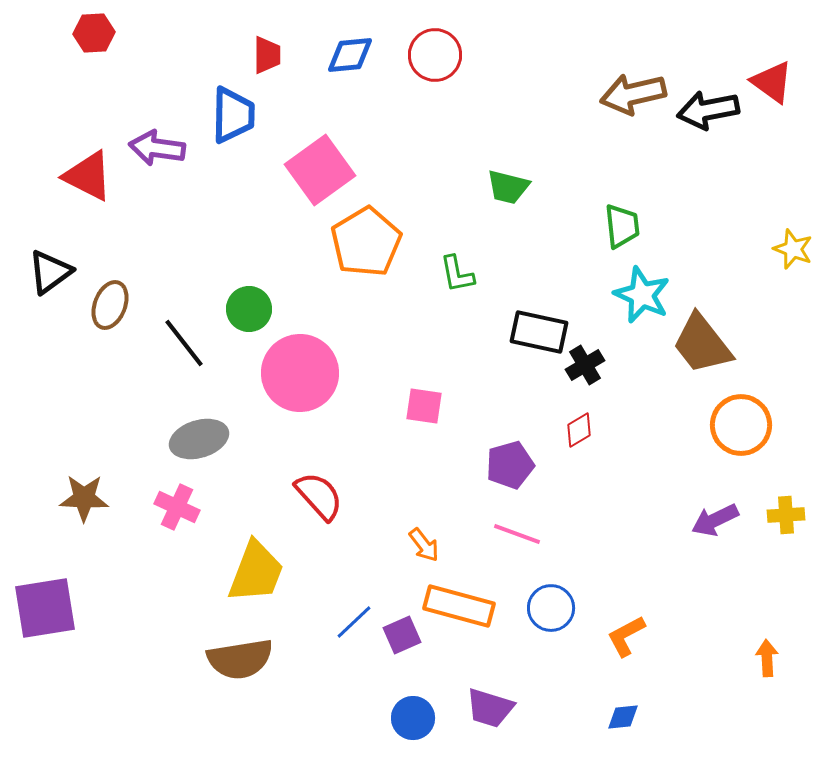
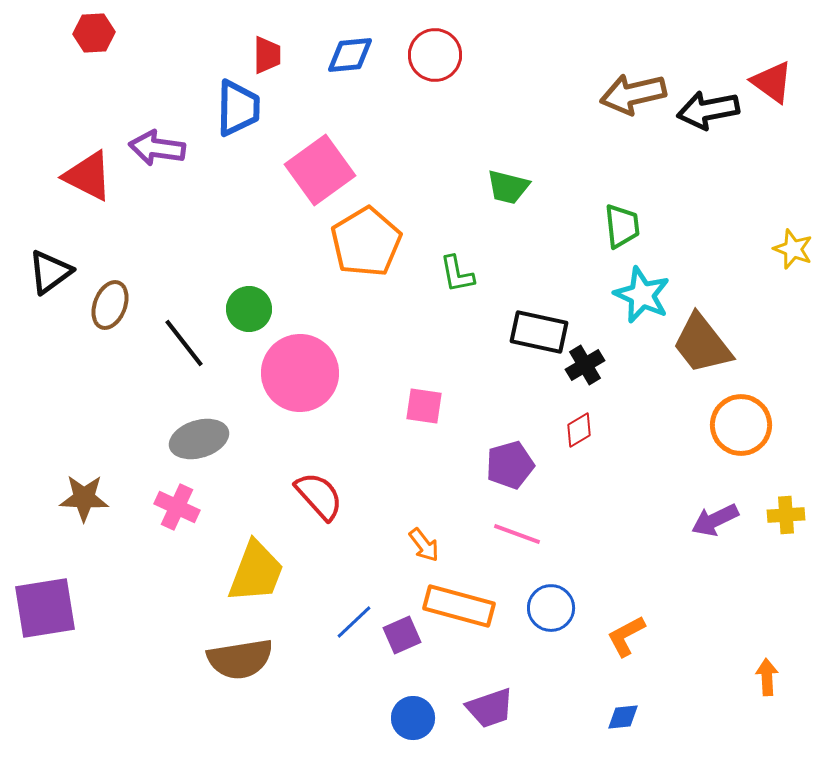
blue trapezoid at (233, 115): moved 5 px right, 7 px up
orange arrow at (767, 658): moved 19 px down
purple trapezoid at (490, 708): rotated 36 degrees counterclockwise
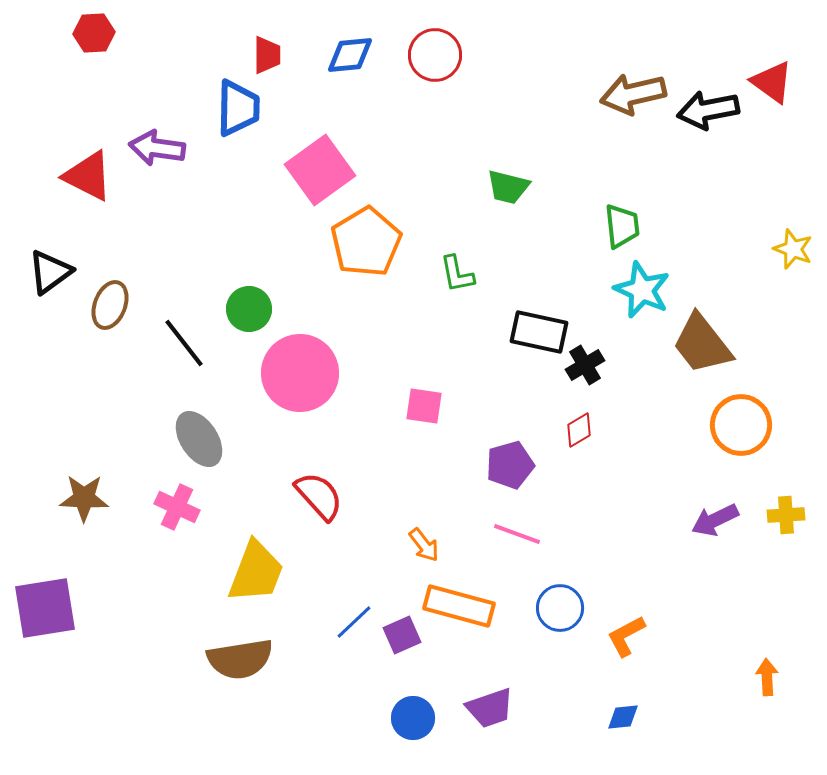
cyan star at (642, 295): moved 5 px up
gray ellipse at (199, 439): rotated 74 degrees clockwise
blue circle at (551, 608): moved 9 px right
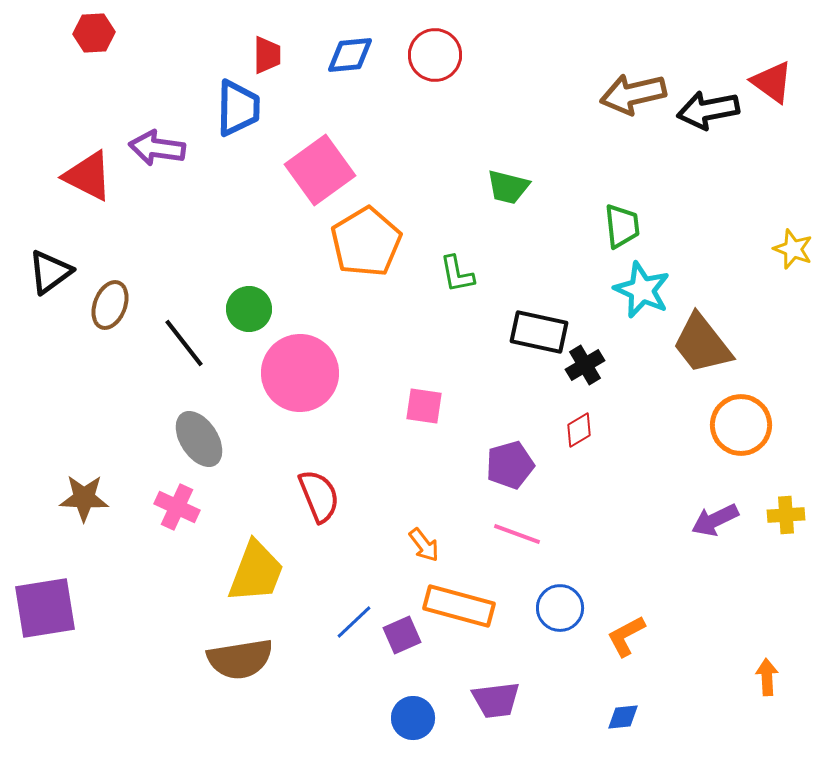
red semicircle at (319, 496): rotated 20 degrees clockwise
purple trapezoid at (490, 708): moved 6 px right, 8 px up; rotated 12 degrees clockwise
